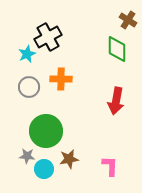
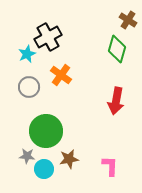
green diamond: rotated 16 degrees clockwise
orange cross: moved 4 px up; rotated 35 degrees clockwise
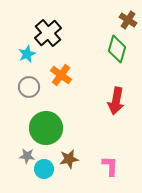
black cross: moved 4 px up; rotated 12 degrees counterclockwise
green circle: moved 3 px up
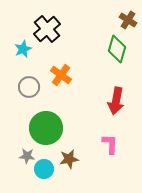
black cross: moved 1 px left, 4 px up
cyan star: moved 4 px left, 5 px up
pink L-shape: moved 22 px up
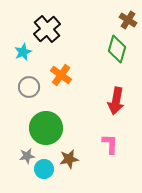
cyan star: moved 3 px down
gray star: rotated 14 degrees counterclockwise
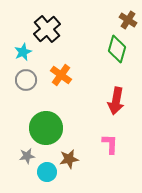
gray circle: moved 3 px left, 7 px up
cyan circle: moved 3 px right, 3 px down
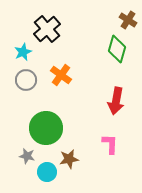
gray star: rotated 21 degrees clockwise
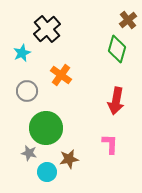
brown cross: rotated 18 degrees clockwise
cyan star: moved 1 px left, 1 px down
gray circle: moved 1 px right, 11 px down
gray star: moved 2 px right, 3 px up
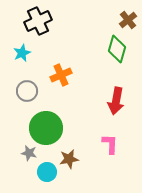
black cross: moved 9 px left, 8 px up; rotated 16 degrees clockwise
orange cross: rotated 30 degrees clockwise
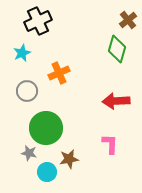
orange cross: moved 2 px left, 2 px up
red arrow: rotated 76 degrees clockwise
